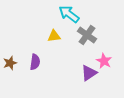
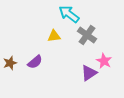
purple semicircle: rotated 42 degrees clockwise
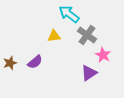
pink star: moved 1 px left, 6 px up
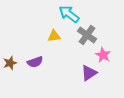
purple semicircle: rotated 21 degrees clockwise
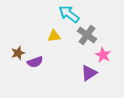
brown star: moved 8 px right, 10 px up
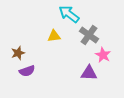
gray cross: moved 2 px right
purple semicircle: moved 8 px left, 9 px down
purple triangle: rotated 36 degrees clockwise
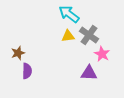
yellow triangle: moved 14 px right
pink star: moved 1 px left, 1 px up
purple semicircle: rotated 70 degrees counterclockwise
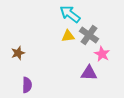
cyan arrow: moved 1 px right
purple semicircle: moved 14 px down
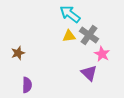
yellow triangle: moved 1 px right
purple triangle: rotated 42 degrees clockwise
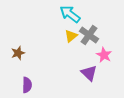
yellow triangle: moved 2 px right; rotated 32 degrees counterclockwise
pink star: moved 2 px right, 1 px down
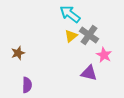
purple triangle: rotated 30 degrees counterclockwise
